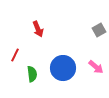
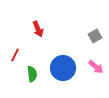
gray square: moved 4 px left, 6 px down
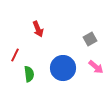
gray square: moved 5 px left, 3 px down
green semicircle: moved 3 px left
